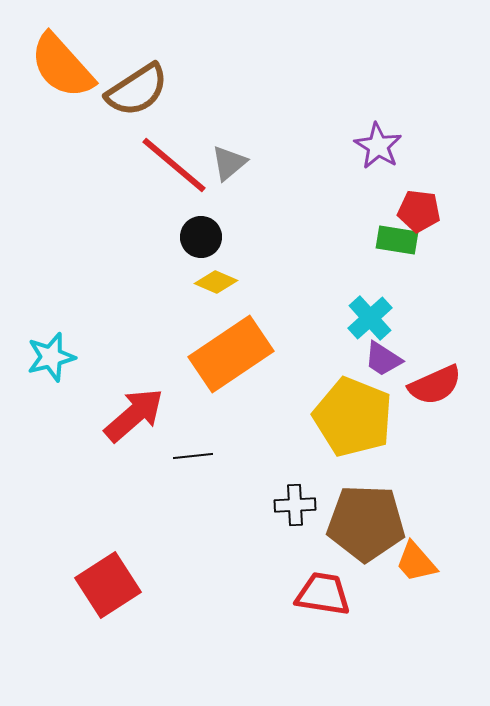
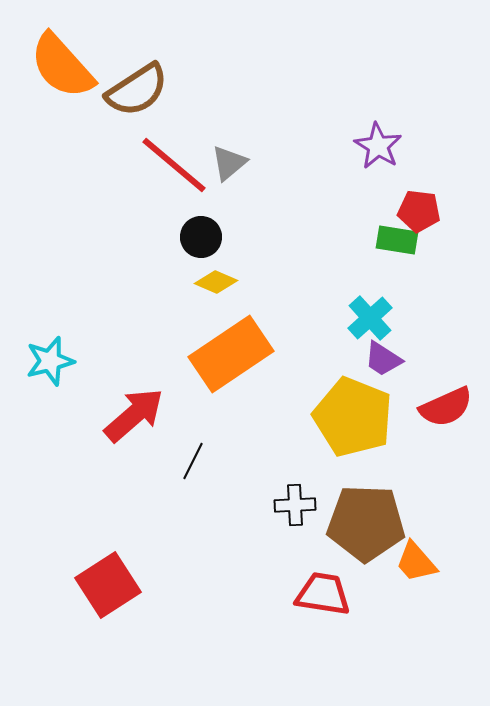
cyan star: moved 1 px left, 4 px down
red semicircle: moved 11 px right, 22 px down
black line: moved 5 px down; rotated 57 degrees counterclockwise
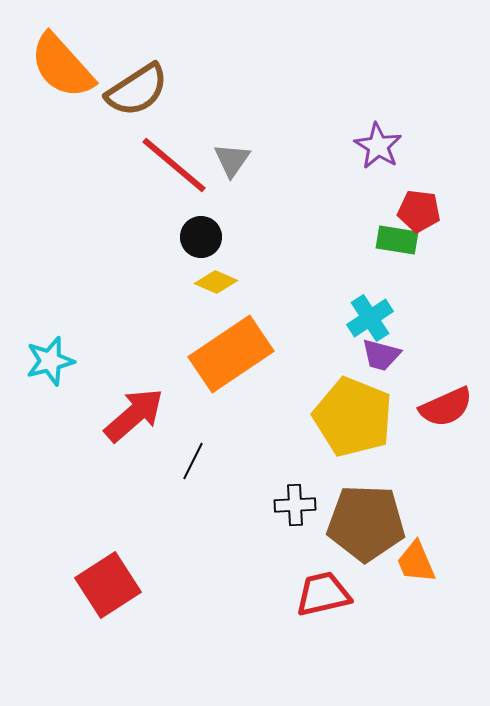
gray triangle: moved 3 px right, 3 px up; rotated 15 degrees counterclockwise
cyan cross: rotated 9 degrees clockwise
purple trapezoid: moved 2 px left, 4 px up; rotated 18 degrees counterclockwise
orange trapezoid: rotated 18 degrees clockwise
red trapezoid: rotated 22 degrees counterclockwise
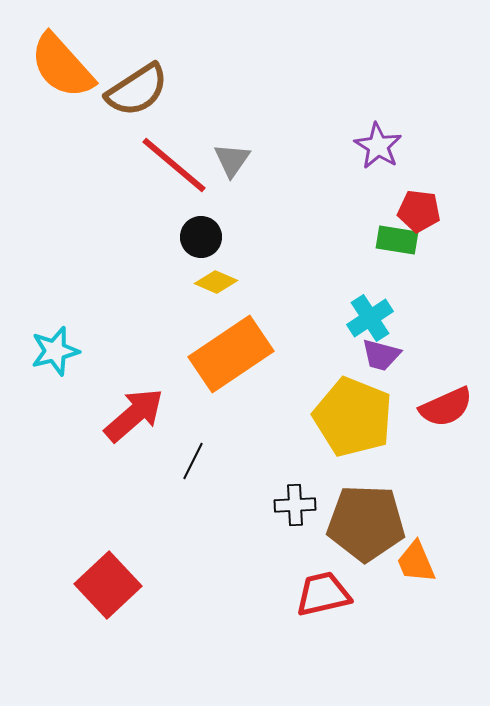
cyan star: moved 5 px right, 10 px up
red square: rotated 10 degrees counterclockwise
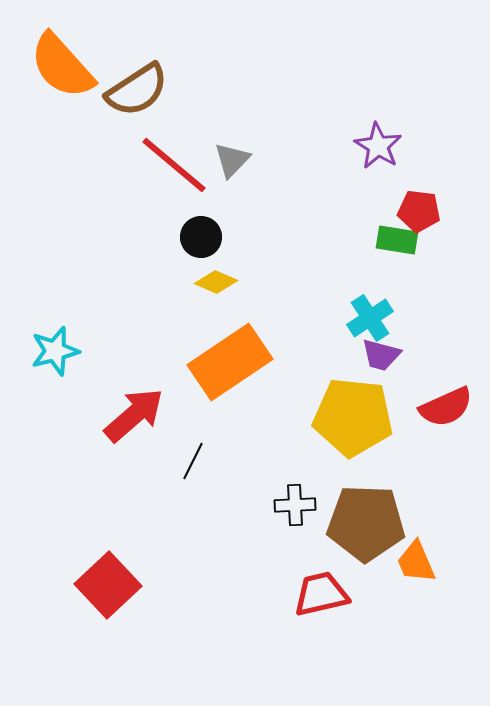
gray triangle: rotated 9 degrees clockwise
orange rectangle: moved 1 px left, 8 px down
yellow pentagon: rotated 16 degrees counterclockwise
red trapezoid: moved 2 px left
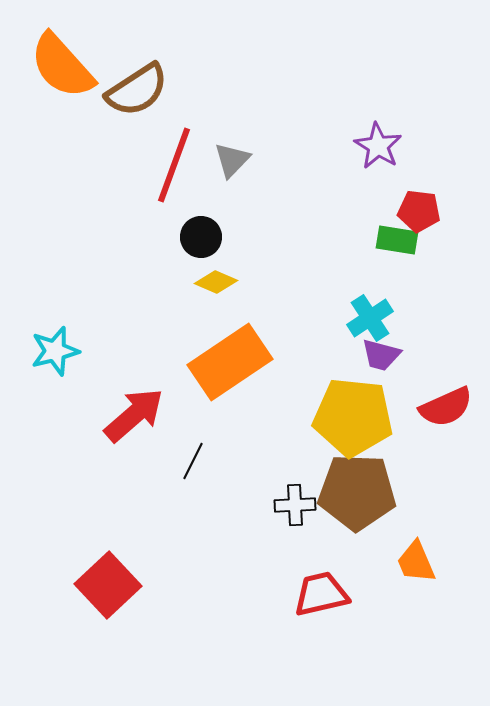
red line: rotated 70 degrees clockwise
brown pentagon: moved 9 px left, 31 px up
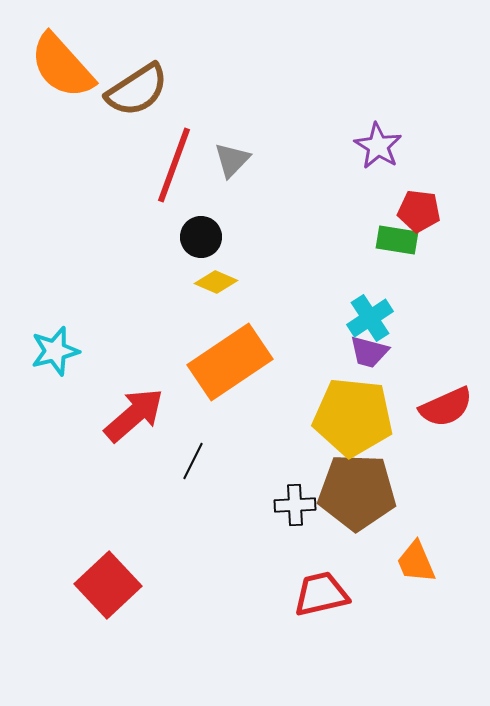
purple trapezoid: moved 12 px left, 3 px up
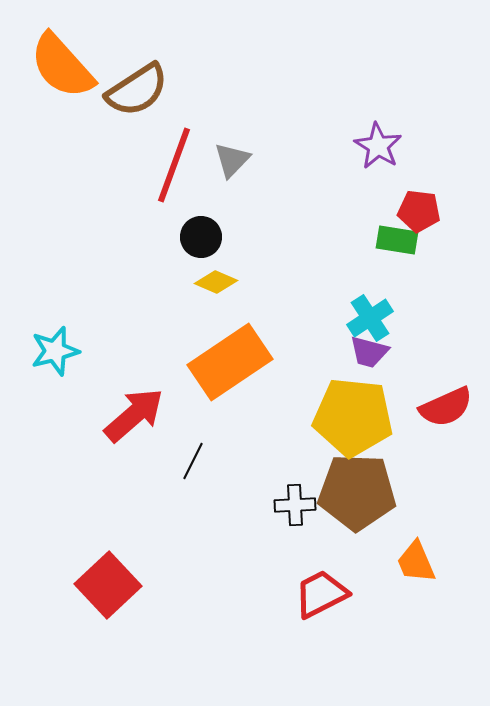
red trapezoid: rotated 14 degrees counterclockwise
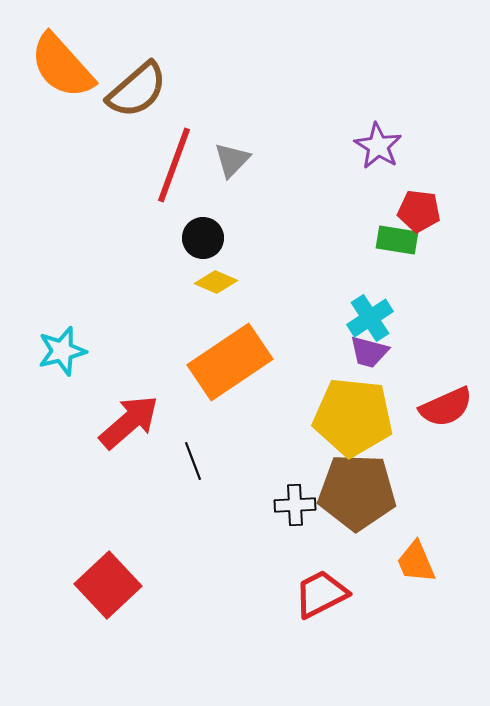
brown semicircle: rotated 8 degrees counterclockwise
black circle: moved 2 px right, 1 px down
cyan star: moved 7 px right
red arrow: moved 5 px left, 7 px down
black line: rotated 48 degrees counterclockwise
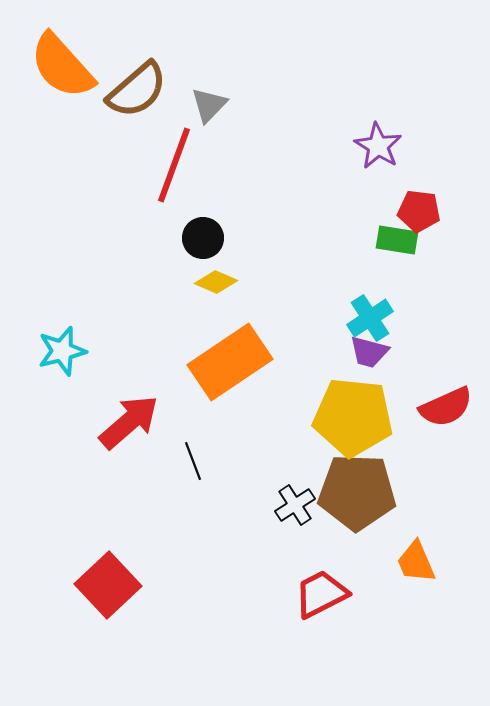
gray triangle: moved 23 px left, 55 px up
black cross: rotated 30 degrees counterclockwise
